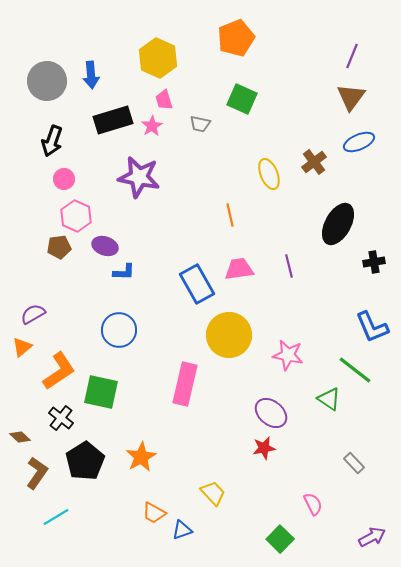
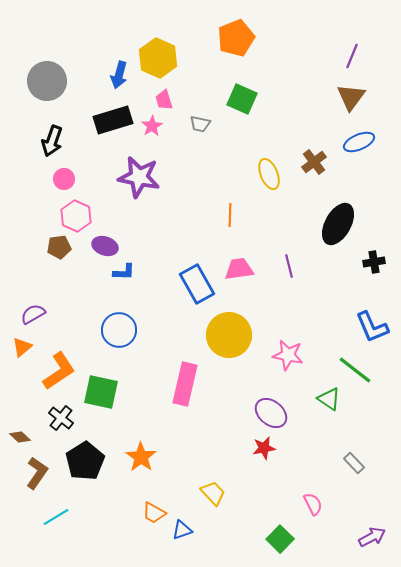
blue arrow at (91, 75): moved 28 px right; rotated 20 degrees clockwise
orange line at (230, 215): rotated 15 degrees clockwise
orange star at (141, 457): rotated 8 degrees counterclockwise
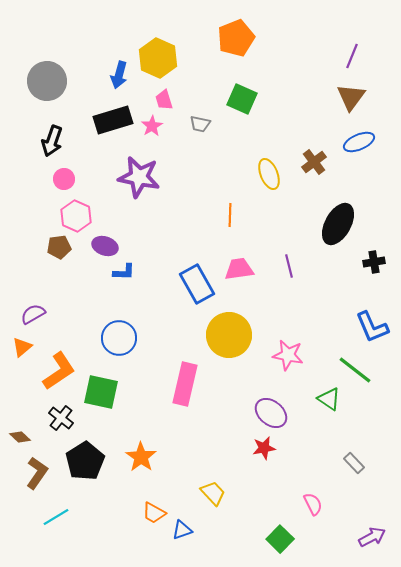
blue circle at (119, 330): moved 8 px down
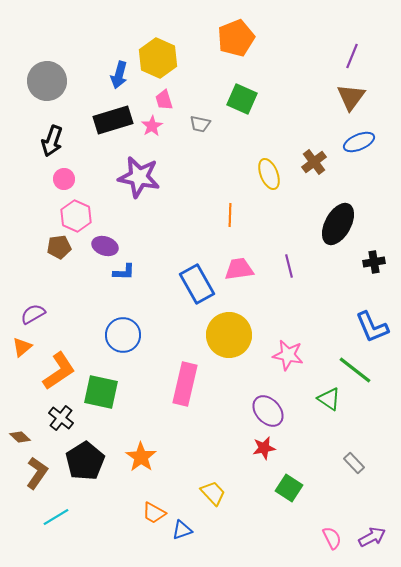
blue circle at (119, 338): moved 4 px right, 3 px up
purple ellipse at (271, 413): moved 3 px left, 2 px up; rotated 8 degrees clockwise
pink semicircle at (313, 504): moved 19 px right, 34 px down
green square at (280, 539): moved 9 px right, 51 px up; rotated 12 degrees counterclockwise
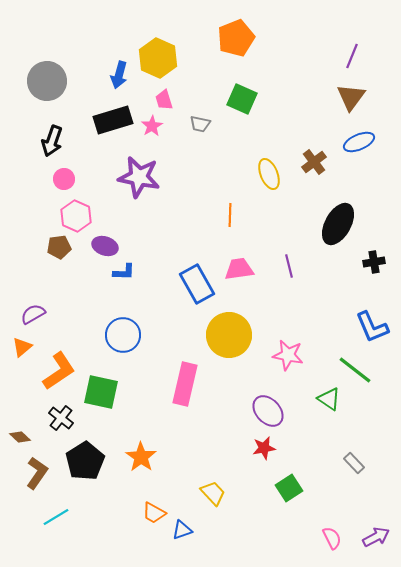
green square at (289, 488): rotated 24 degrees clockwise
purple arrow at (372, 537): moved 4 px right
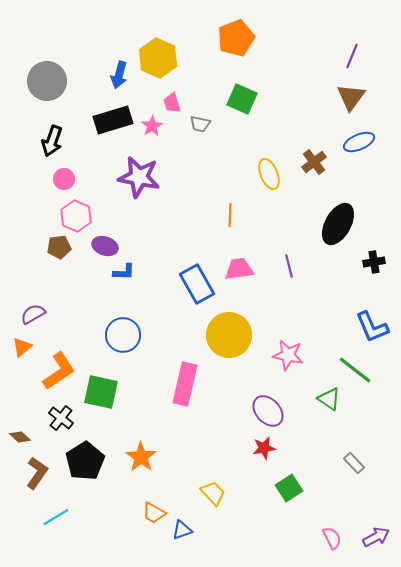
pink trapezoid at (164, 100): moved 8 px right, 3 px down
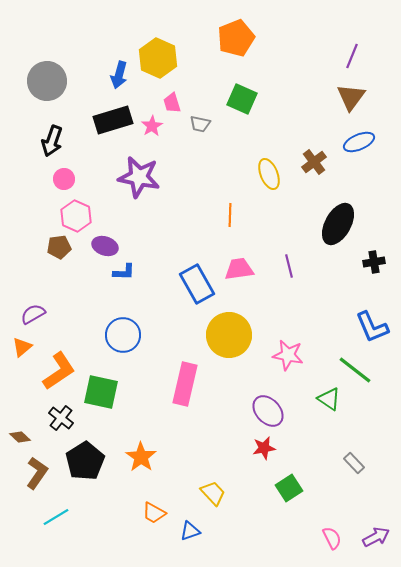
blue triangle at (182, 530): moved 8 px right, 1 px down
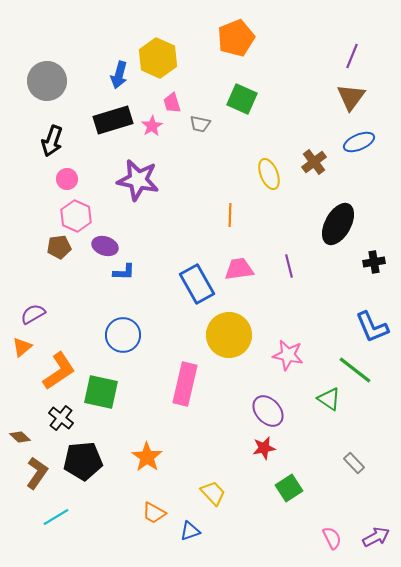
purple star at (139, 177): moved 1 px left, 3 px down
pink circle at (64, 179): moved 3 px right
orange star at (141, 457): moved 6 px right
black pentagon at (85, 461): moved 2 px left; rotated 27 degrees clockwise
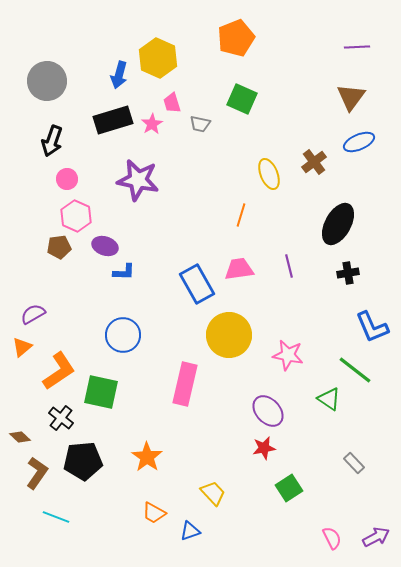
purple line at (352, 56): moved 5 px right, 9 px up; rotated 65 degrees clockwise
pink star at (152, 126): moved 2 px up
orange line at (230, 215): moved 11 px right; rotated 15 degrees clockwise
black cross at (374, 262): moved 26 px left, 11 px down
cyan line at (56, 517): rotated 52 degrees clockwise
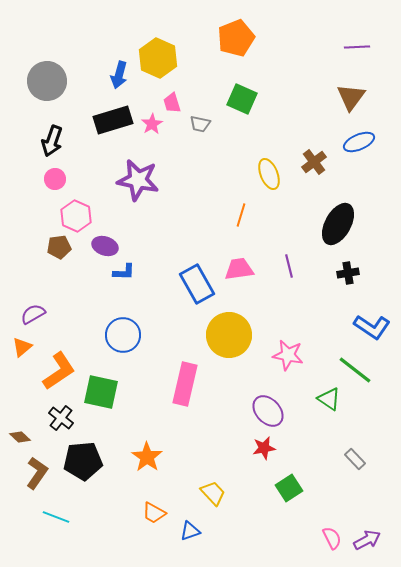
pink circle at (67, 179): moved 12 px left
blue L-shape at (372, 327): rotated 33 degrees counterclockwise
gray rectangle at (354, 463): moved 1 px right, 4 px up
purple arrow at (376, 537): moved 9 px left, 3 px down
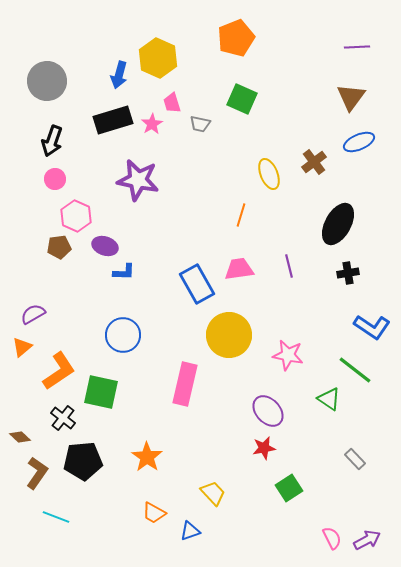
black cross at (61, 418): moved 2 px right
